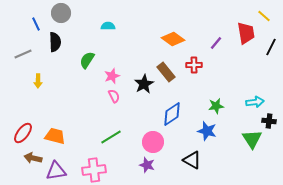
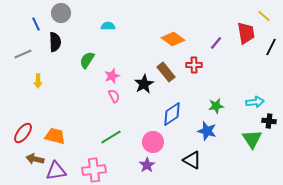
brown arrow: moved 2 px right, 1 px down
purple star: rotated 21 degrees clockwise
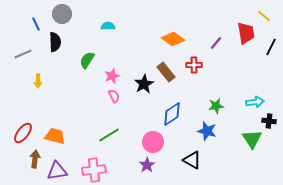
gray circle: moved 1 px right, 1 px down
green line: moved 2 px left, 2 px up
brown arrow: rotated 84 degrees clockwise
purple triangle: moved 1 px right
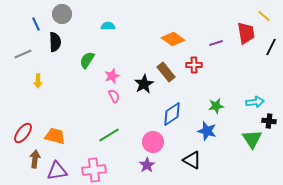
purple line: rotated 32 degrees clockwise
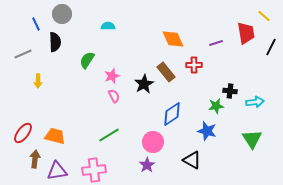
orange diamond: rotated 30 degrees clockwise
black cross: moved 39 px left, 30 px up
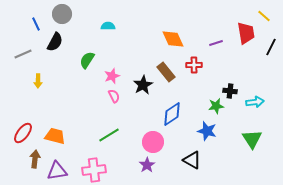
black semicircle: rotated 30 degrees clockwise
black star: moved 1 px left, 1 px down
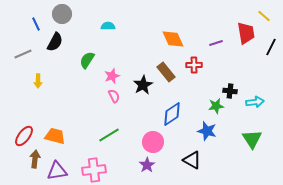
red ellipse: moved 1 px right, 3 px down
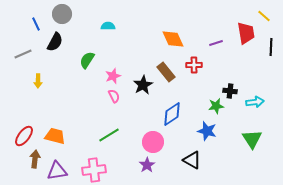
black line: rotated 24 degrees counterclockwise
pink star: moved 1 px right
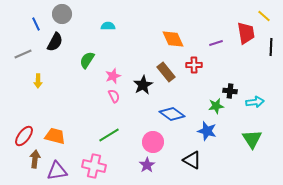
blue diamond: rotated 70 degrees clockwise
pink cross: moved 4 px up; rotated 20 degrees clockwise
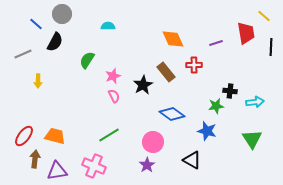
blue line: rotated 24 degrees counterclockwise
pink cross: rotated 10 degrees clockwise
